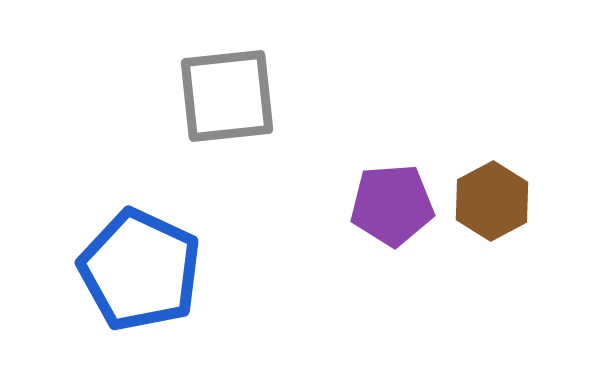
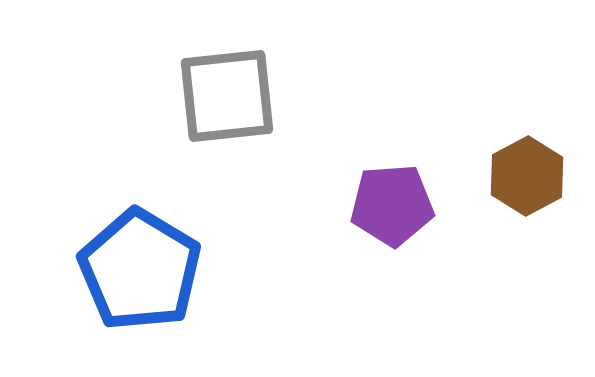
brown hexagon: moved 35 px right, 25 px up
blue pentagon: rotated 6 degrees clockwise
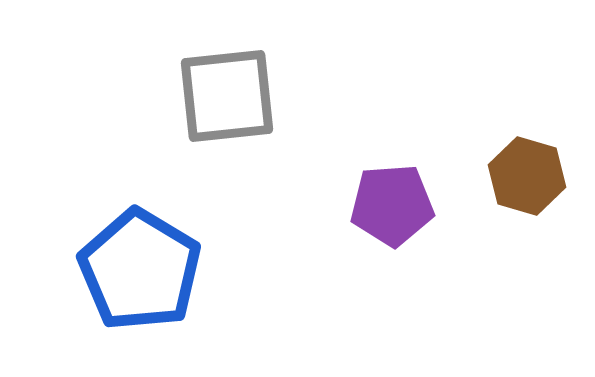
brown hexagon: rotated 16 degrees counterclockwise
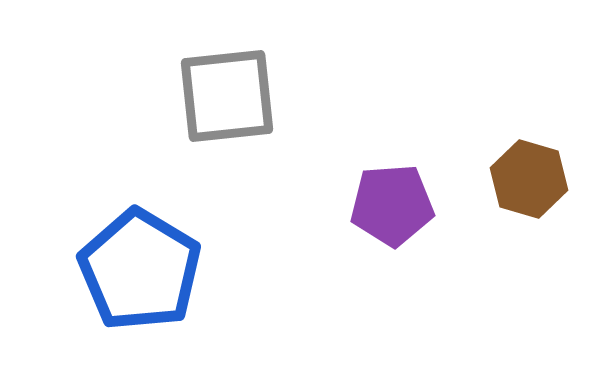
brown hexagon: moved 2 px right, 3 px down
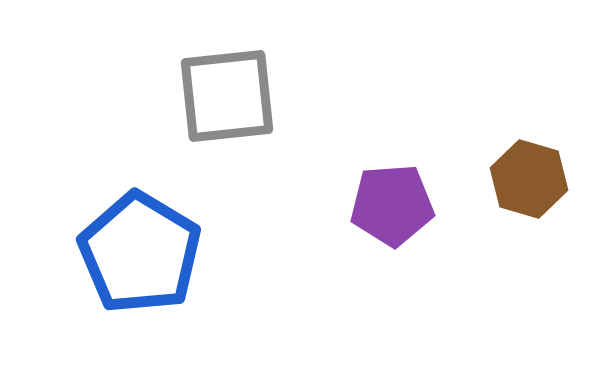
blue pentagon: moved 17 px up
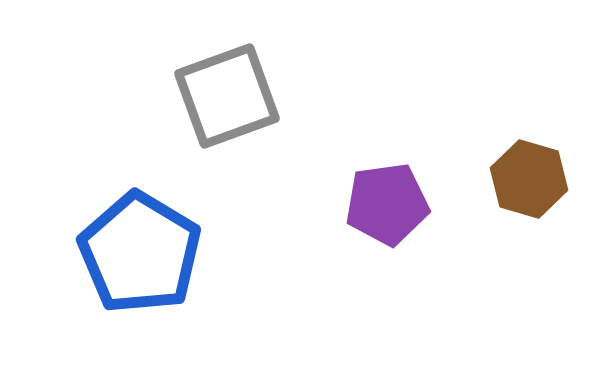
gray square: rotated 14 degrees counterclockwise
purple pentagon: moved 5 px left, 1 px up; rotated 4 degrees counterclockwise
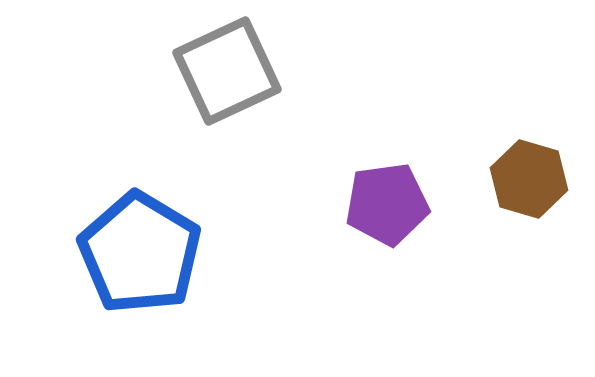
gray square: moved 25 px up; rotated 5 degrees counterclockwise
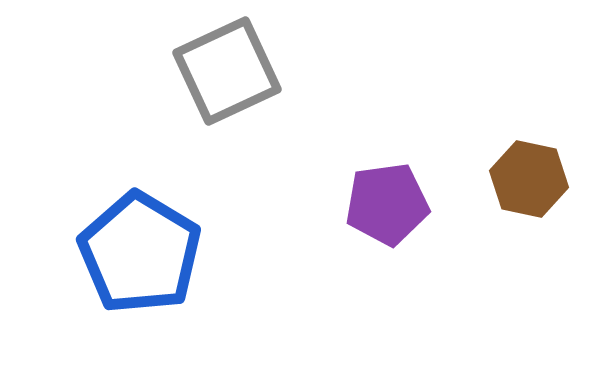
brown hexagon: rotated 4 degrees counterclockwise
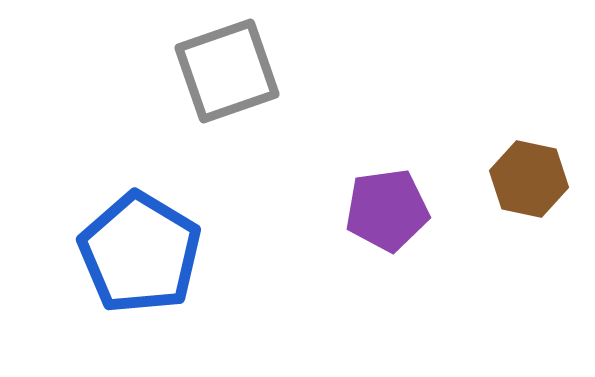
gray square: rotated 6 degrees clockwise
purple pentagon: moved 6 px down
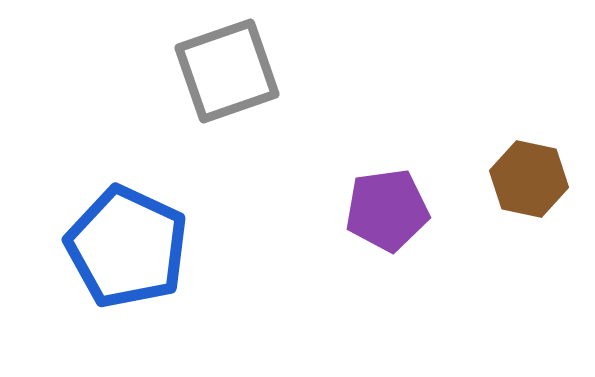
blue pentagon: moved 13 px left, 6 px up; rotated 6 degrees counterclockwise
